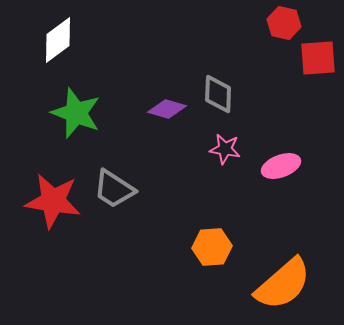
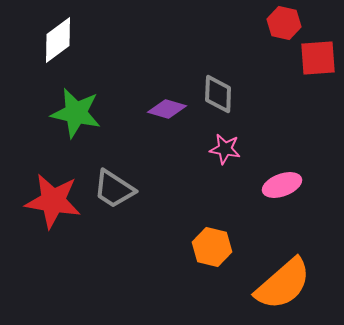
green star: rotated 9 degrees counterclockwise
pink ellipse: moved 1 px right, 19 px down
orange hexagon: rotated 18 degrees clockwise
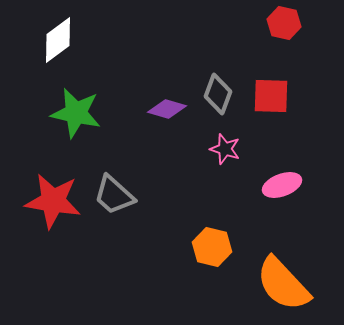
red square: moved 47 px left, 38 px down; rotated 6 degrees clockwise
gray diamond: rotated 18 degrees clockwise
pink star: rotated 8 degrees clockwise
gray trapezoid: moved 6 px down; rotated 9 degrees clockwise
orange semicircle: rotated 88 degrees clockwise
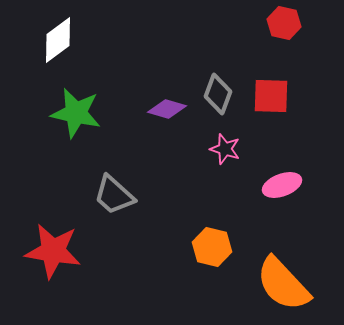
red star: moved 50 px down
